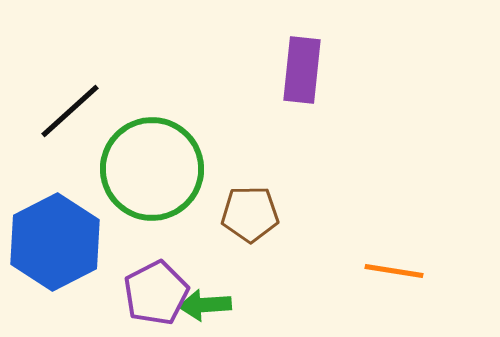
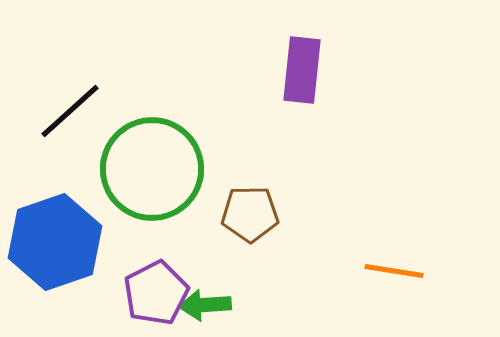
blue hexagon: rotated 8 degrees clockwise
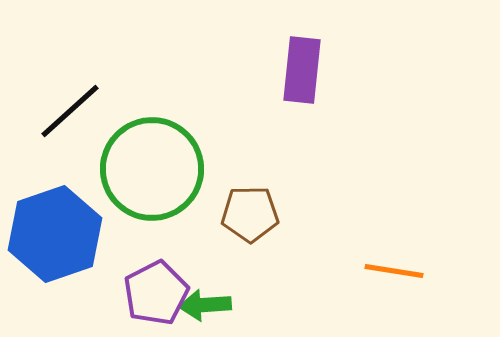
blue hexagon: moved 8 px up
